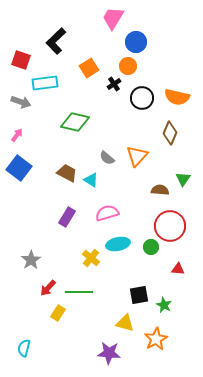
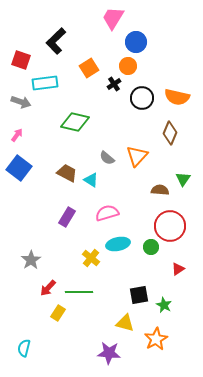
red triangle: rotated 40 degrees counterclockwise
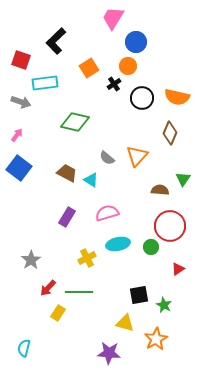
yellow cross: moved 4 px left; rotated 24 degrees clockwise
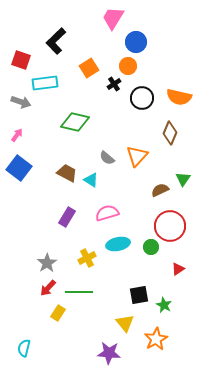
orange semicircle: moved 2 px right
brown semicircle: rotated 30 degrees counterclockwise
gray star: moved 16 px right, 3 px down
yellow triangle: rotated 36 degrees clockwise
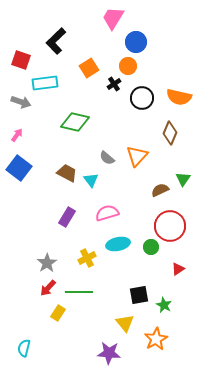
cyan triangle: rotated 21 degrees clockwise
